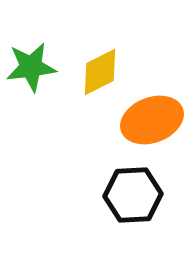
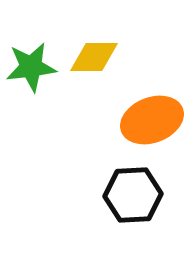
yellow diamond: moved 6 px left, 15 px up; rotated 27 degrees clockwise
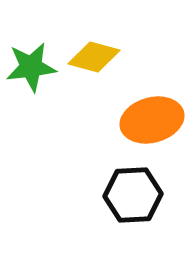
yellow diamond: rotated 15 degrees clockwise
orange ellipse: rotated 6 degrees clockwise
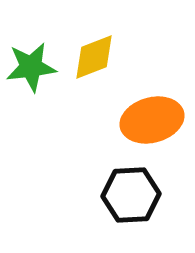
yellow diamond: rotated 36 degrees counterclockwise
black hexagon: moved 2 px left
